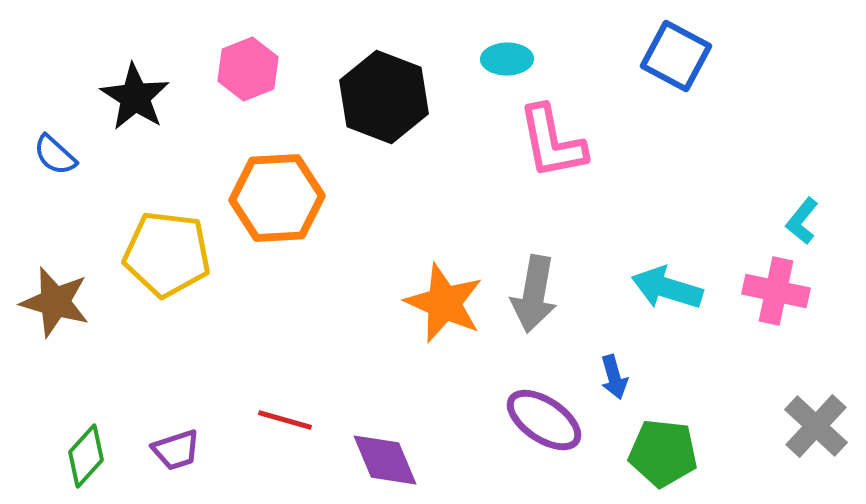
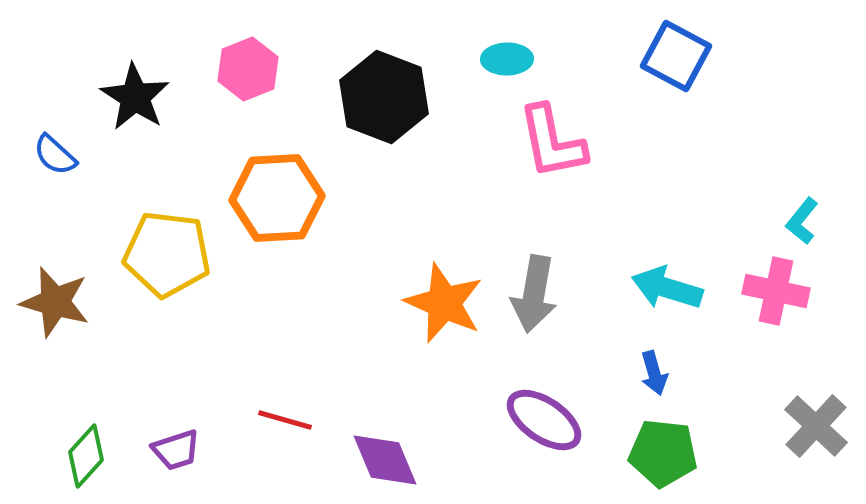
blue arrow: moved 40 px right, 4 px up
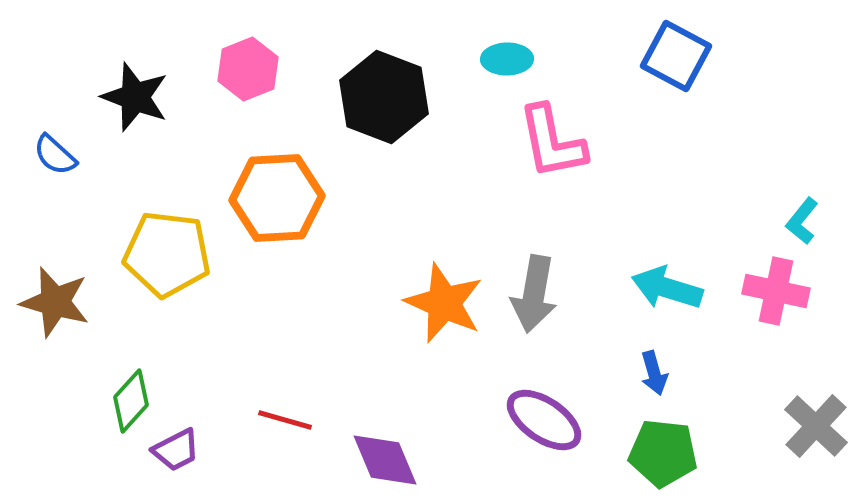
black star: rotated 12 degrees counterclockwise
purple trapezoid: rotated 9 degrees counterclockwise
green diamond: moved 45 px right, 55 px up
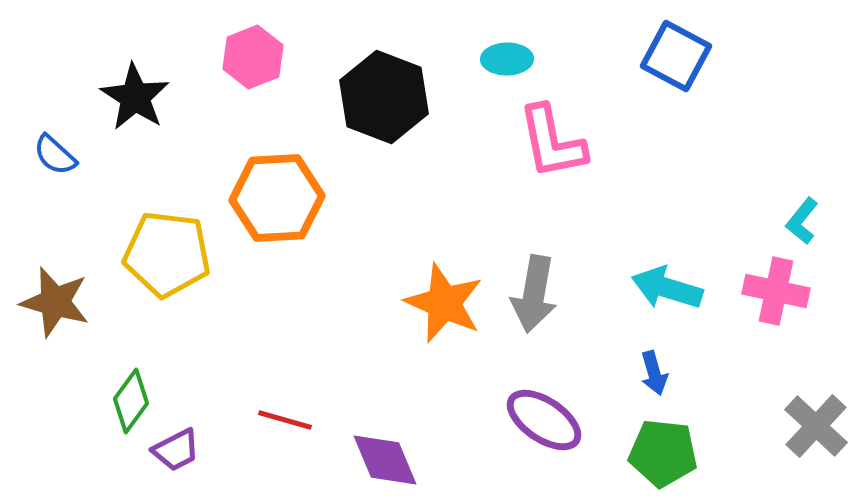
pink hexagon: moved 5 px right, 12 px up
black star: rotated 12 degrees clockwise
green diamond: rotated 6 degrees counterclockwise
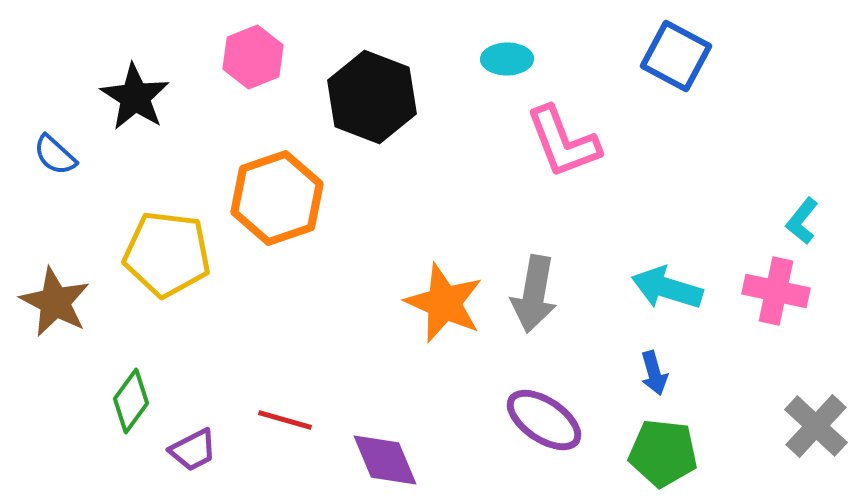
black hexagon: moved 12 px left
pink L-shape: moved 11 px right; rotated 10 degrees counterclockwise
orange hexagon: rotated 16 degrees counterclockwise
brown star: rotated 12 degrees clockwise
purple trapezoid: moved 17 px right
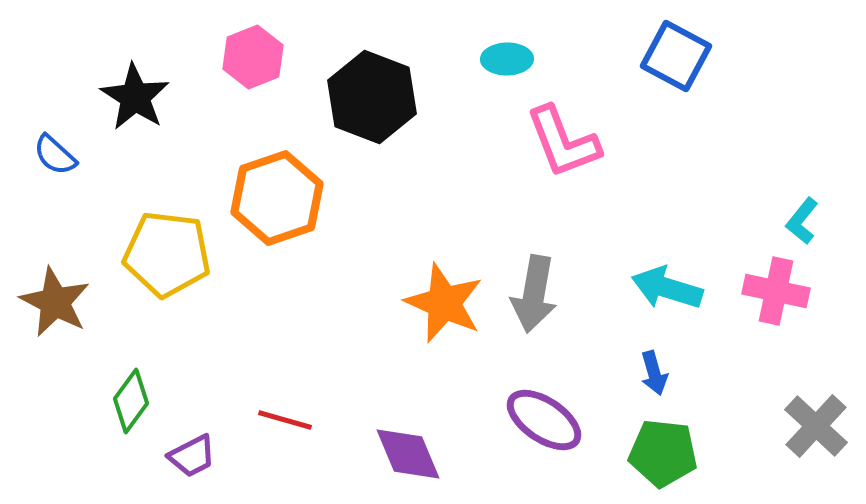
purple trapezoid: moved 1 px left, 6 px down
purple diamond: moved 23 px right, 6 px up
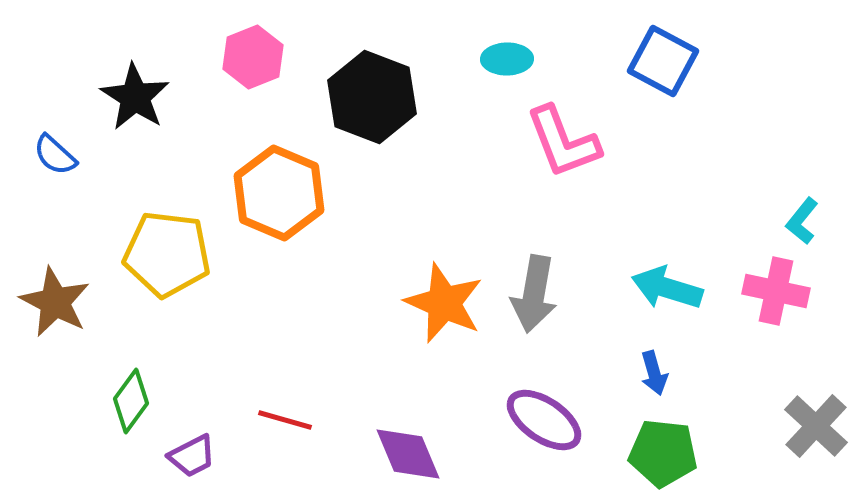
blue square: moved 13 px left, 5 px down
orange hexagon: moved 2 px right, 5 px up; rotated 18 degrees counterclockwise
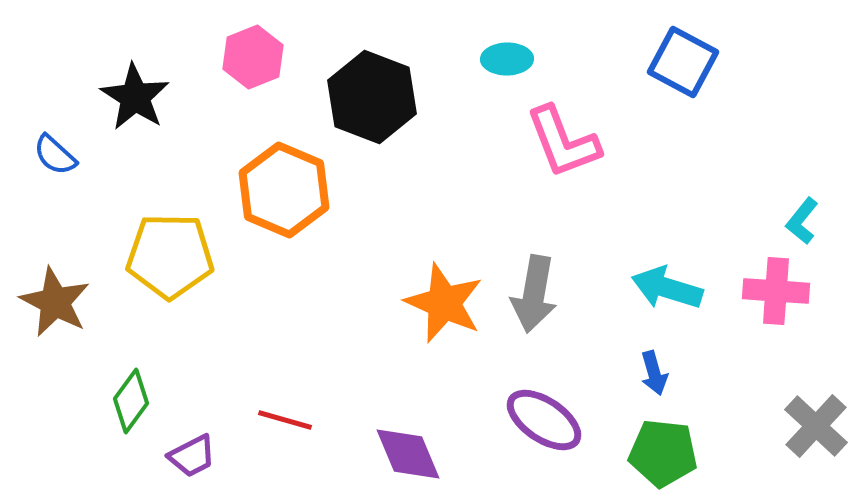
blue square: moved 20 px right, 1 px down
orange hexagon: moved 5 px right, 3 px up
yellow pentagon: moved 3 px right, 2 px down; rotated 6 degrees counterclockwise
pink cross: rotated 8 degrees counterclockwise
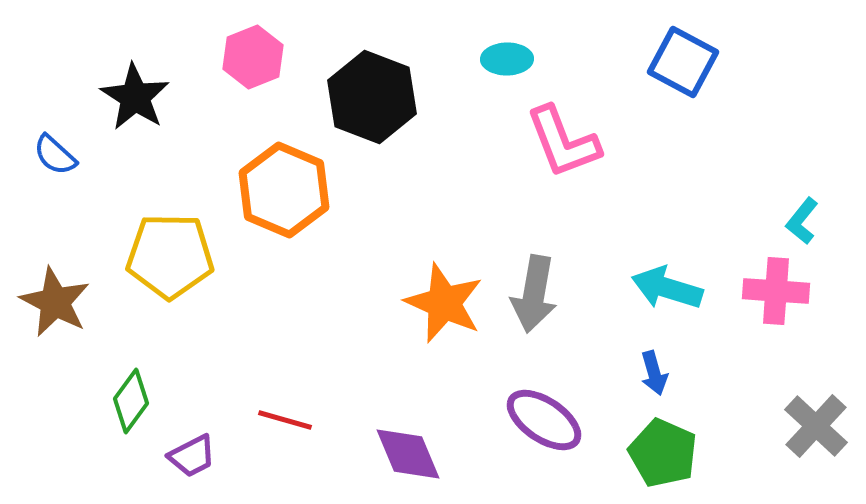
green pentagon: rotated 18 degrees clockwise
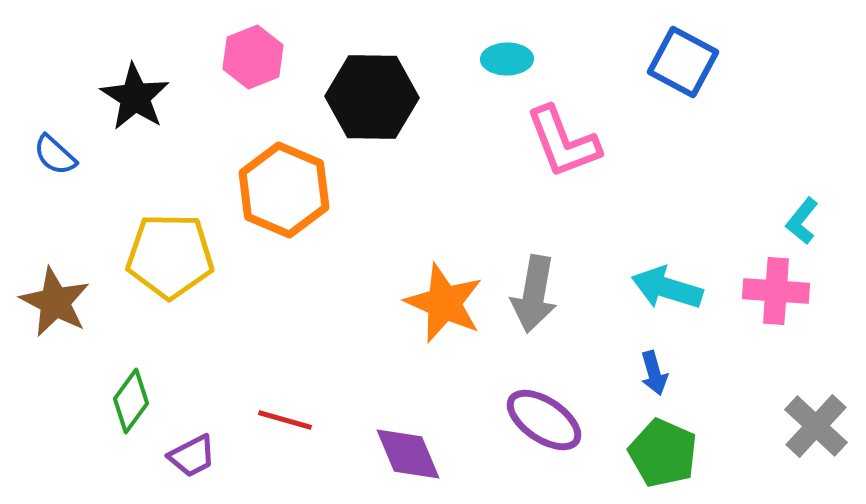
black hexagon: rotated 20 degrees counterclockwise
